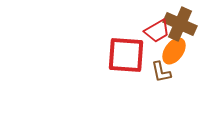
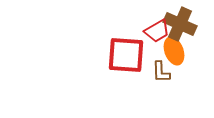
orange ellipse: rotated 56 degrees counterclockwise
brown L-shape: rotated 10 degrees clockwise
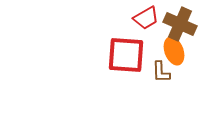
red trapezoid: moved 11 px left, 13 px up
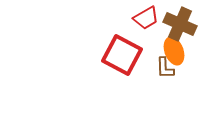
red square: moved 4 px left; rotated 24 degrees clockwise
brown L-shape: moved 4 px right, 4 px up
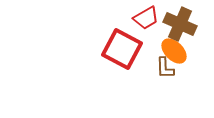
orange ellipse: rotated 24 degrees counterclockwise
red square: moved 6 px up
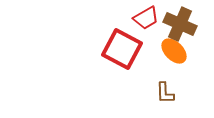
brown L-shape: moved 25 px down
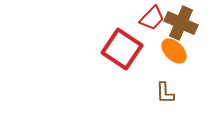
red trapezoid: moved 6 px right; rotated 16 degrees counterclockwise
brown cross: moved 1 px right, 1 px up
red square: rotated 6 degrees clockwise
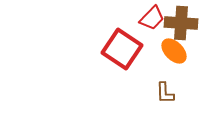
brown cross: rotated 20 degrees counterclockwise
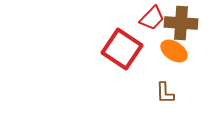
orange ellipse: rotated 12 degrees counterclockwise
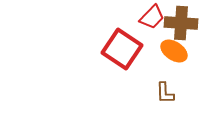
red trapezoid: moved 1 px up
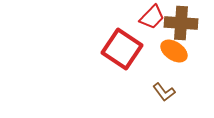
brown L-shape: moved 1 px left, 1 px up; rotated 35 degrees counterclockwise
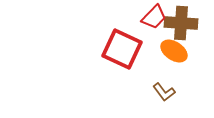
red trapezoid: moved 2 px right
red square: rotated 9 degrees counterclockwise
